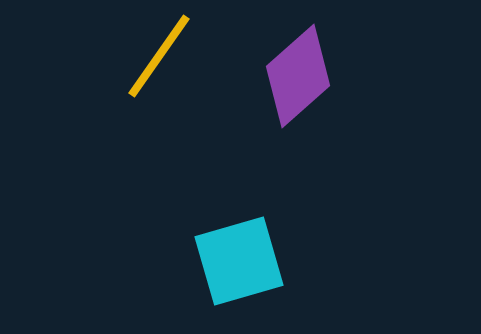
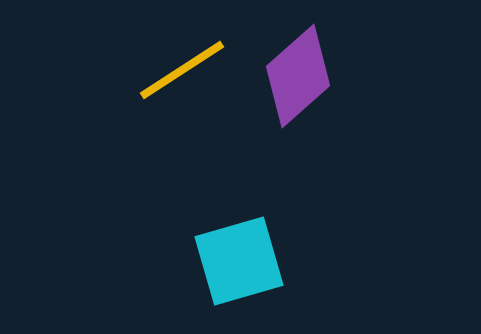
yellow line: moved 23 px right, 14 px down; rotated 22 degrees clockwise
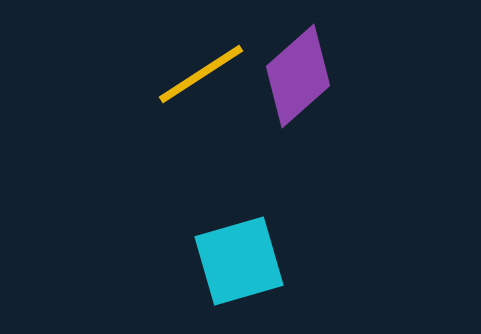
yellow line: moved 19 px right, 4 px down
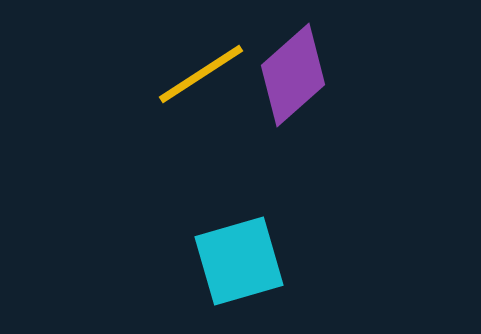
purple diamond: moved 5 px left, 1 px up
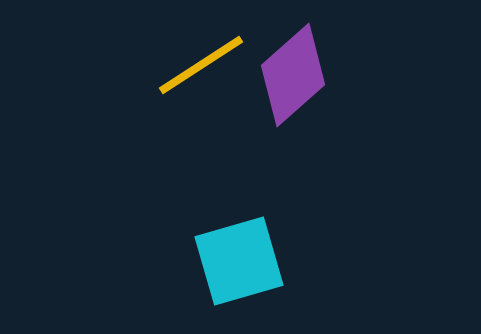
yellow line: moved 9 px up
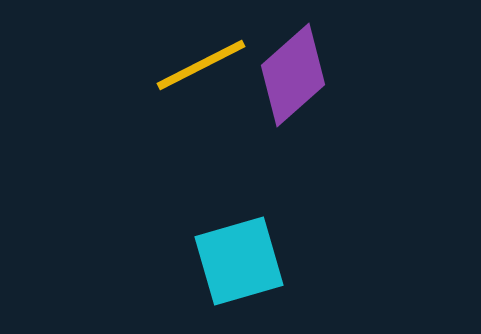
yellow line: rotated 6 degrees clockwise
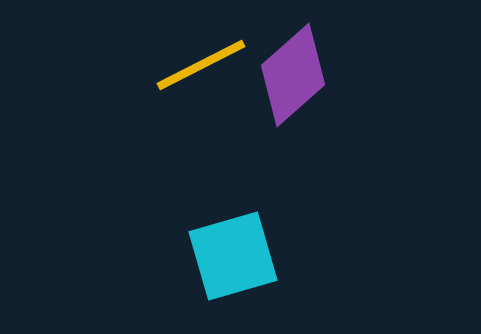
cyan square: moved 6 px left, 5 px up
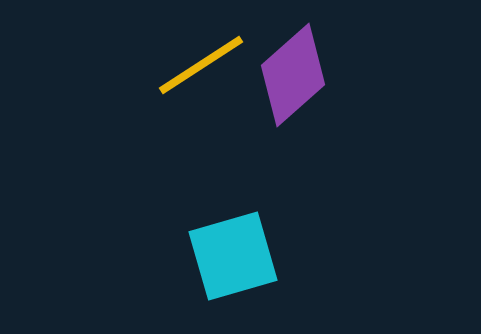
yellow line: rotated 6 degrees counterclockwise
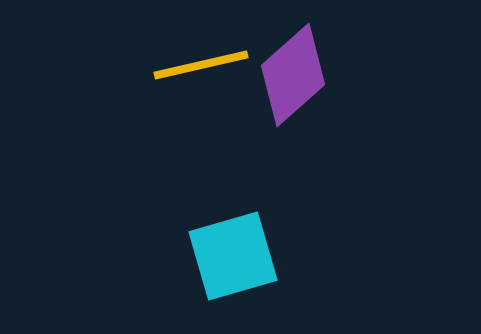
yellow line: rotated 20 degrees clockwise
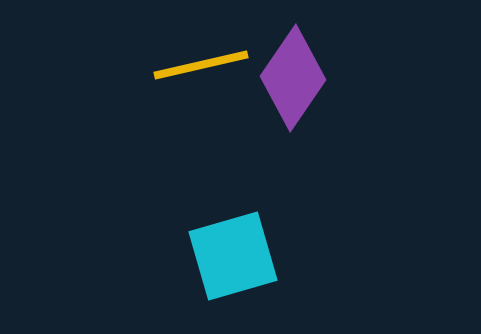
purple diamond: moved 3 px down; rotated 14 degrees counterclockwise
